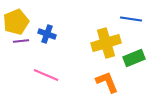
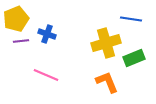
yellow pentagon: moved 3 px up
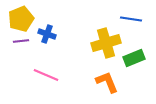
yellow pentagon: moved 5 px right
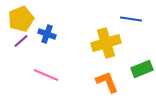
purple line: rotated 35 degrees counterclockwise
green rectangle: moved 8 px right, 11 px down
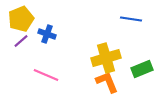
yellow cross: moved 15 px down
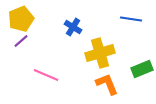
blue cross: moved 26 px right, 7 px up; rotated 12 degrees clockwise
yellow cross: moved 6 px left, 5 px up
orange L-shape: moved 2 px down
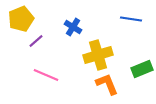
purple line: moved 15 px right
yellow cross: moved 2 px left, 2 px down
